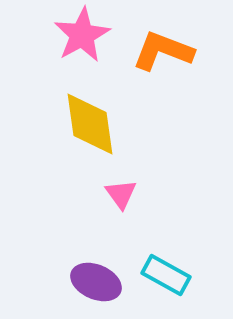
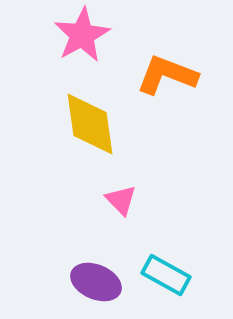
orange L-shape: moved 4 px right, 24 px down
pink triangle: moved 6 px down; rotated 8 degrees counterclockwise
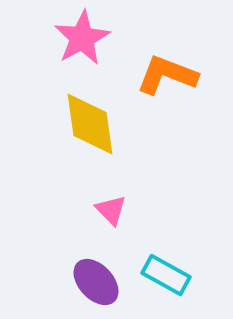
pink star: moved 3 px down
pink triangle: moved 10 px left, 10 px down
purple ellipse: rotated 24 degrees clockwise
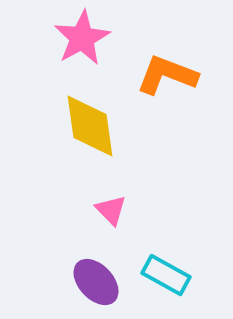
yellow diamond: moved 2 px down
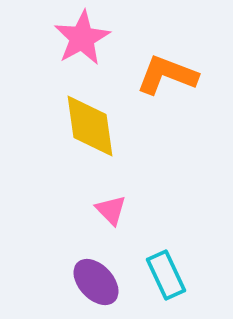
cyan rectangle: rotated 36 degrees clockwise
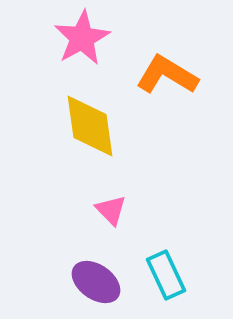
orange L-shape: rotated 10 degrees clockwise
purple ellipse: rotated 12 degrees counterclockwise
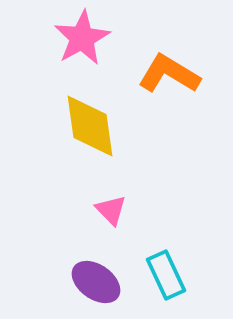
orange L-shape: moved 2 px right, 1 px up
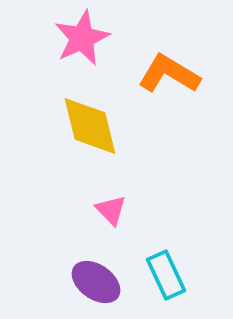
pink star: rotated 4 degrees clockwise
yellow diamond: rotated 6 degrees counterclockwise
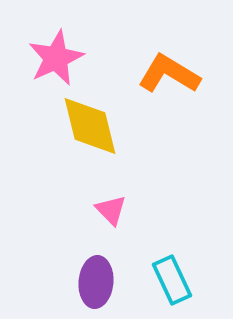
pink star: moved 26 px left, 20 px down
cyan rectangle: moved 6 px right, 5 px down
purple ellipse: rotated 60 degrees clockwise
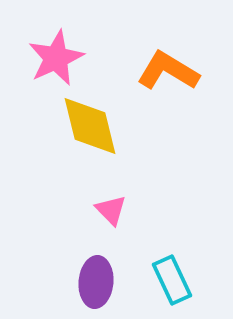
orange L-shape: moved 1 px left, 3 px up
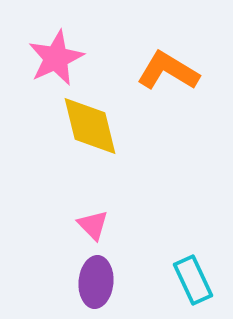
pink triangle: moved 18 px left, 15 px down
cyan rectangle: moved 21 px right
